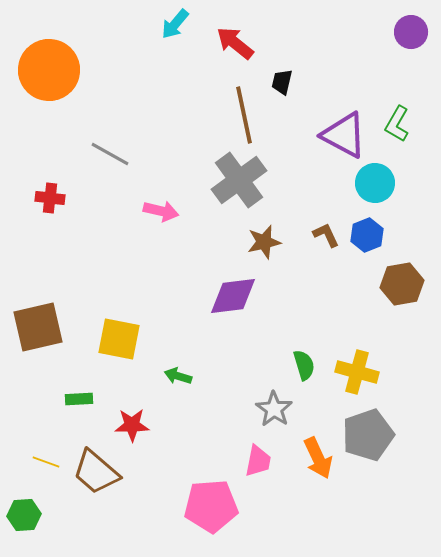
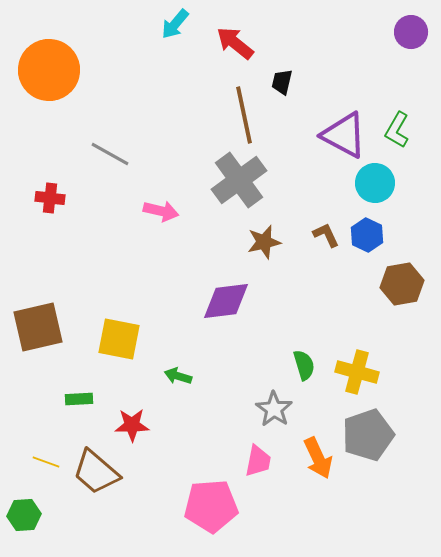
green L-shape: moved 6 px down
blue hexagon: rotated 12 degrees counterclockwise
purple diamond: moved 7 px left, 5 px down
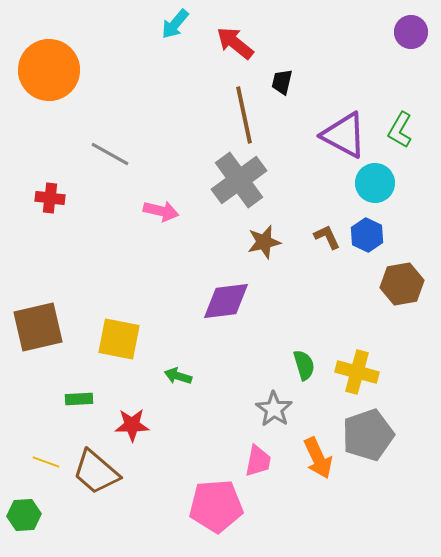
green L-shape: moved 3 px right
brown L-shape: moved 1 px right, 2 px down
pink pentagon: moved 5 px right
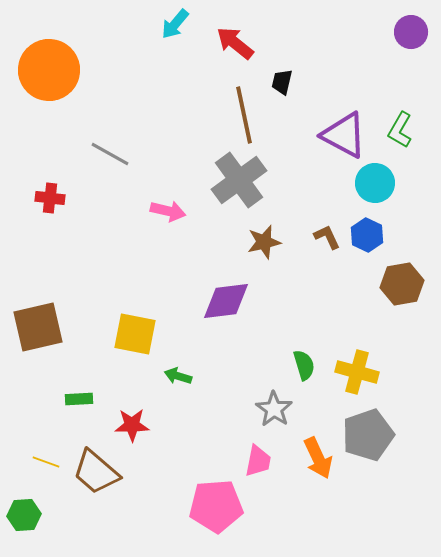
pink arrow: moved 7 px right
yellow square: moved 16 px right, 5 px up
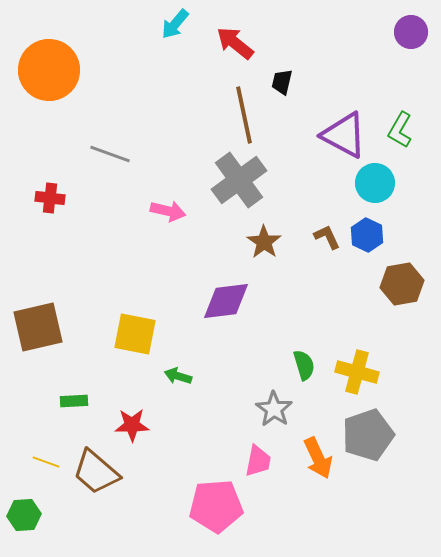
gray line: rotated 9 degrees counterclockwise
brown star: rotated 24 degrees counterclockwise
green rectangle: moved 5 px left, 2 px down
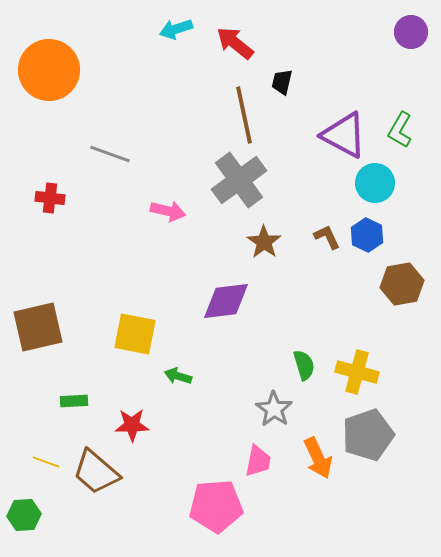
cyan arrow: moved 1 px right, 5 px down; rotated 32 degrees clockwise
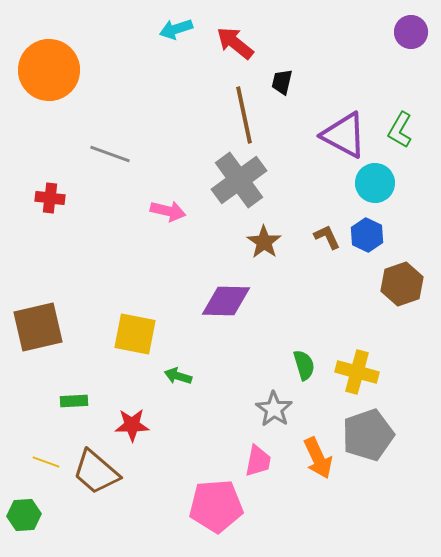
brown hexagon: rotated 9 degrees counterclockwise
purple diamond: rotated 9 degrees clockwise
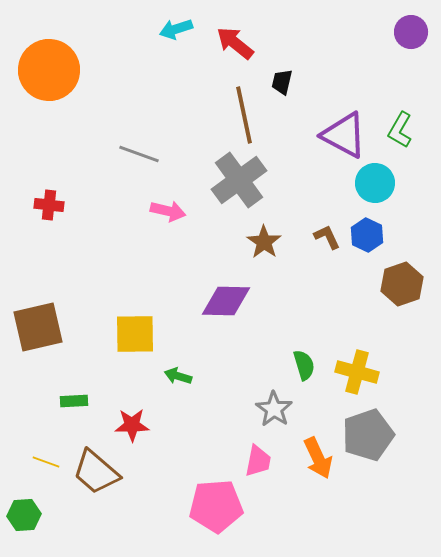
gray line: moved 29 px right
red cross: moved 1 px left, 7 px down
yellow square: rotated 12 degrees counterclockwise
